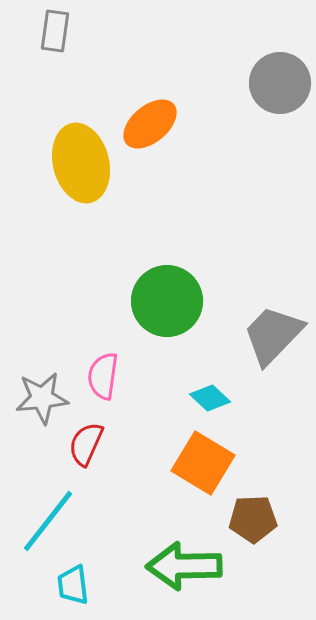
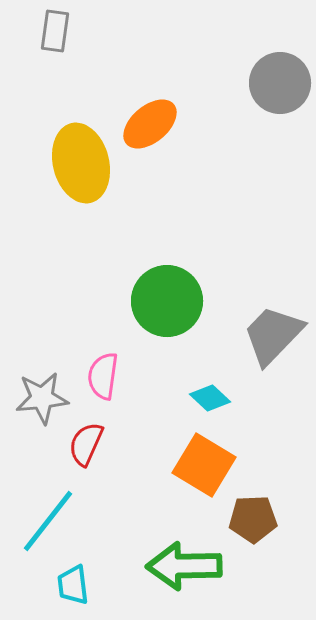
orange square: moved 1 px right, 2 px down
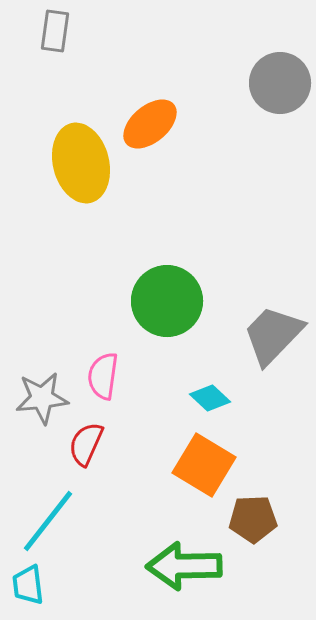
cyan trapezoid: moved 45 px left
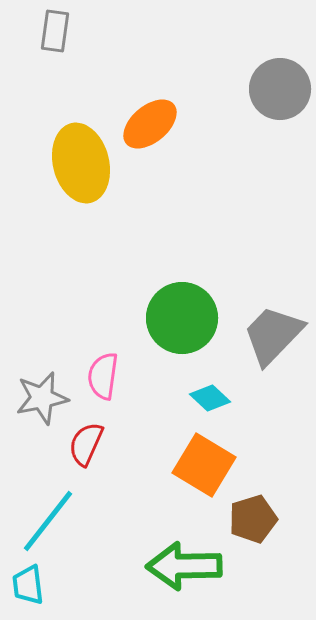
gray circle: moved 6 px down
green circle: moved 15 px right, 17 px down
gray star: rotated 6 degrees counterclockwise
brown pentagon: rotated 15 degrees counterclockwise
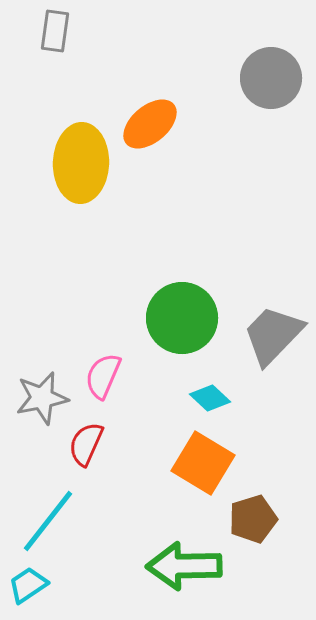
gray circle: moved 9 px left, 11 px up
yellow ellipse: rotated 16 degrees clockwise
pink semicircle: rotated 15 degrees clockwise
orange square: moved 1 px left, 2 px up
cyan trapezoid: rotated 63 degrees clockwise
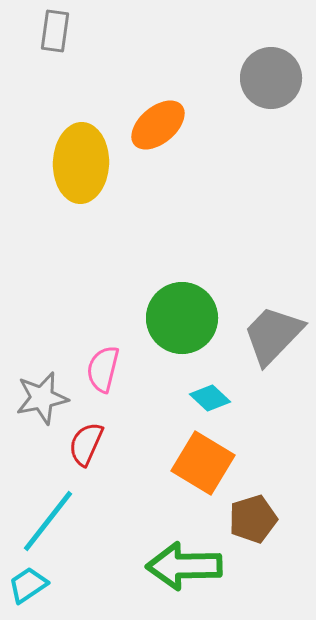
orange ellipse: moved 8 px right, 1 px down
pink semicircle: moved 7 px up; rotated 9 degrees counterclockwise
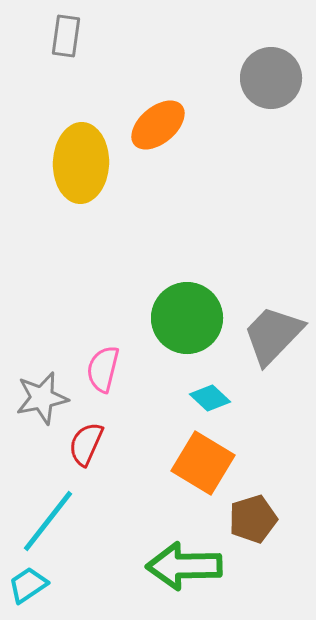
gray rectangle: moved 11 px right, 5 px down
green circle: moved 5 px right
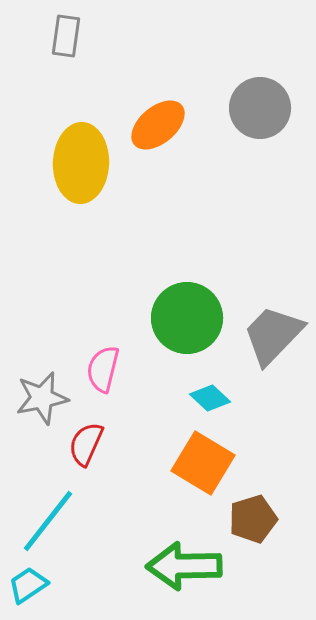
gray circle: moved 11 px left, 30 px down
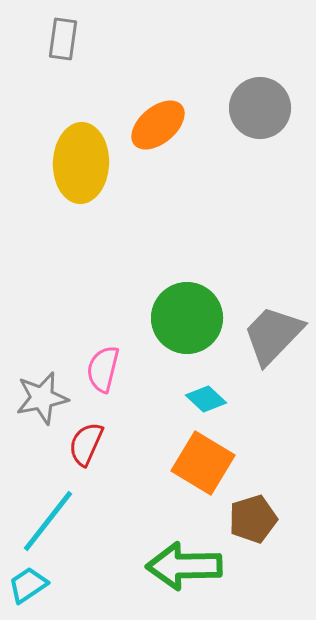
gray rectangle: moved 3 px left, 3 px down
cyan diamond: moved 4 px left, 1 px down
